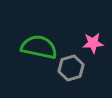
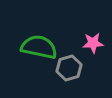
gray hexagon: moved 2 px left
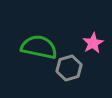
pink star: rotated 25 degrees counterclockwise
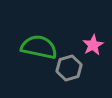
pink star: moved 2 px down
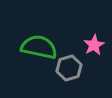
pink star: moved 1 px right
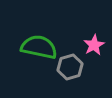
gray hexagon: moved 1 px right, 1 px up
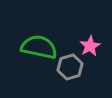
pink star: moved 4 px left, 1 px down
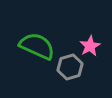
green semicircle: moved 2 px left, 1 px up; rotated 12 degrees clockwise
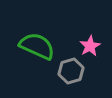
gray hexagon: moved 1 px right, 4 px down
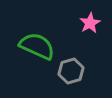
pink star: moved 23 px up
